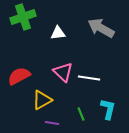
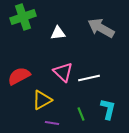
white line: rotated 20 degrees counterclockwise
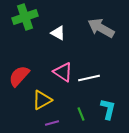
green cross: moved 2 px right
white triangle: rotated 35 degrees clockwise
pink triangle: rotated 10 degrees counterclockwise
red semicircle: rotated 20 degrees counterclockwise
purple line: rotated 24 degrees counterclockwise
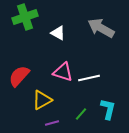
pink triangle: rotated 15 degrees counterclockwise
green line: rotated 64 degrees clockwise
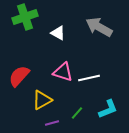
gray arrow: moved 2 px left, 1 px up
cyan L-shape: rotated 55 degrees clockwise
green line: moved 4 px left, 1 px up
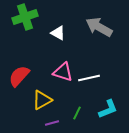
green line: rotated 16 degrees counterclockwise
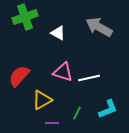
purple line: rotated 16 degrees clockwise
